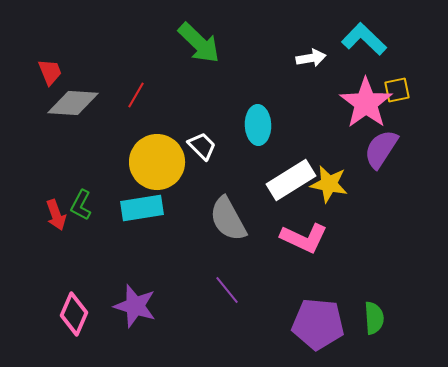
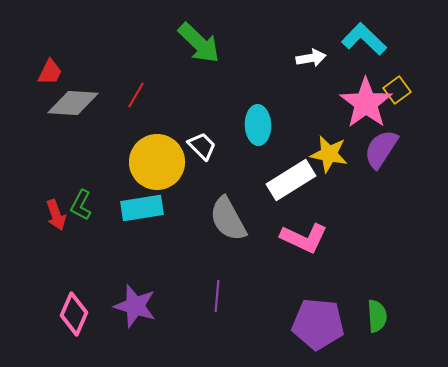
red trapezoid: rotated 48 degrees clockwise
yellow square: rotated 24 degrees counterclockwise
yellow star: moved 30 px up
purple line: moved 10 px left, 6 px down; rotated 44 degrees clockwise
green semicircle: moved 3 px right, 2 px up
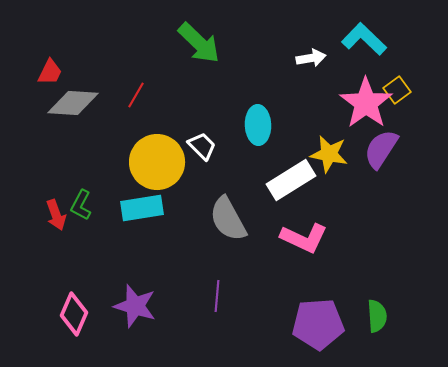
purple pentagon: rotated 9 degrees counterclockwise
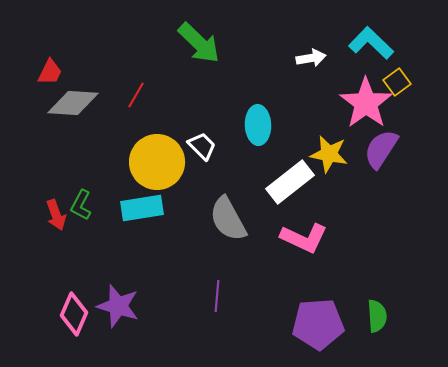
cyan L-shape: moved 7 px right, 4 px down
yellow square: moved 8 px up
white rectangle: moved 1 px left, 2 px down; rotated 6 degrees counterclockwise
purple star: moved 17 px left
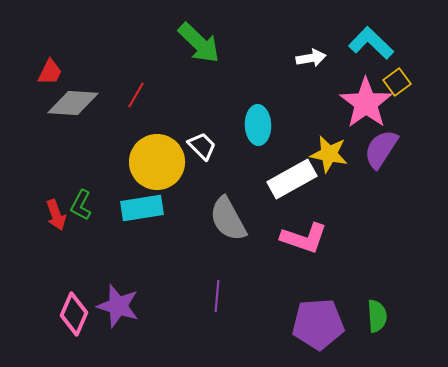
white rectangle: moved 2 px right, 3 px up; rotated 9 degrees clockwise
pink L-shape: rotated 6 degrees counterclockwise
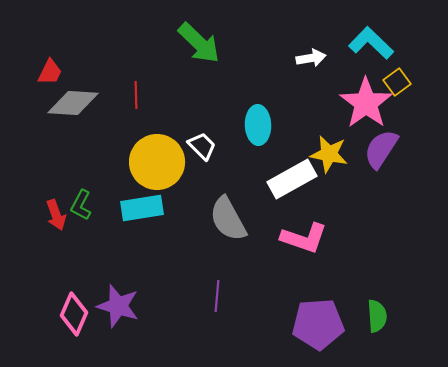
red line: rotated 32 degrees counterclockwise
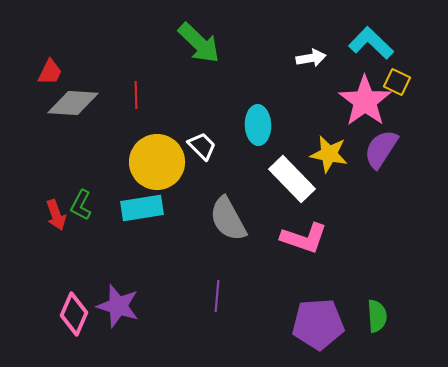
yellow square: rotated 28 degrees counterclockwise
pink star: moved 1 px left, 2 px up
white rectangle: rotated 75 degrees clockwise
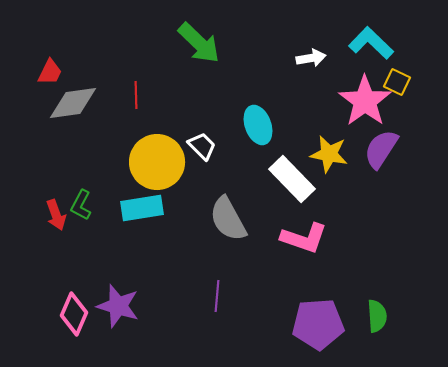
gray diamond: rotated 12 degrees counterclockwise
cyan ellipse: rotated 18 degrees counterclockwise
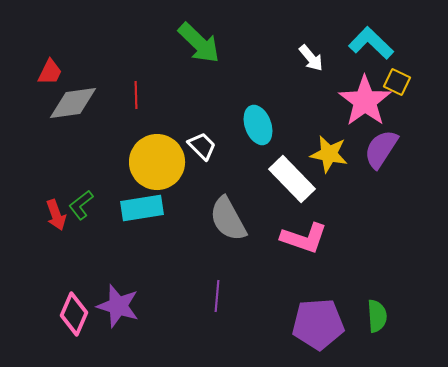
white arrow: rotated 60 degrees clockwise
green L-shape: rotated 24 degrees clockwise
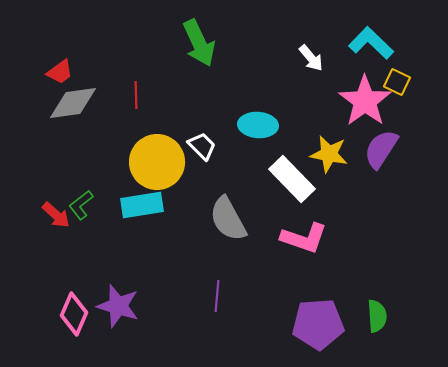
green arrow: rotated 21 degrees clockwise
red trapezoid: moved 10 px right; rotated 28 degrees clockwise
cyan ellipse: rotated 66 degrees counterclockwise
cyan rectangle: moved 3 px up
red arrow: rotated 28 degrees counterclockwise
